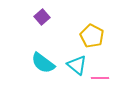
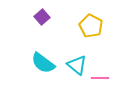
yellow pentagon: moved 1 px left, 10 px up
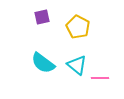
purple square: rotated 28 degrees clockwise
yellow pentagon: moved 13 px left, 1 px down
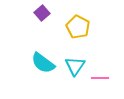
purple square: moved 4 px up; rotated 28 degrees counterclockwise
cyan triangle: moved 2 px left, 1 px down; rotated 25 degrees clockwise
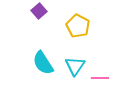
purple square: moved 3 px left, 2 px up
yellow pentagon: moved 1 px up
cyan semicircle: rotated 20 degrees clockwise
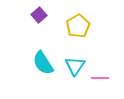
purple square: moved 4 px down
yellow pentagon: rotated 15 degrees clockwise
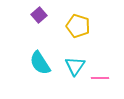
yellow pentagon: rotated 25 degrees counterclockwise
cyan semicircle: moved 3 px left
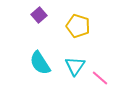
pink line: rotated 42 degrees clockwise
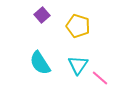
purple square: moved 3 px right
cyan triangle: moved 3 px right, 1 px up
